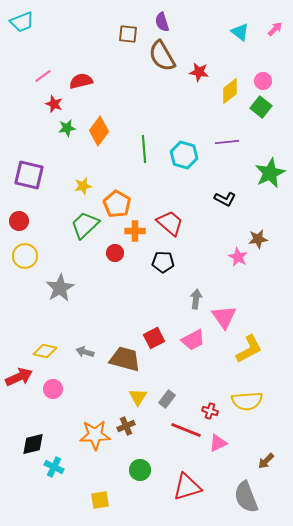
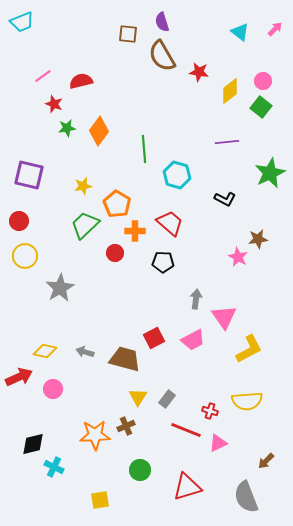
cyan hexagon at (184, 155): moved 7 px left, 20 px down
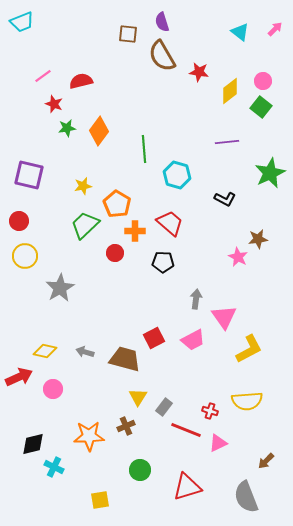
gray rectangle at (167, 399): moved 3 px left, 8 px down
orange star at (95, 435): moved 6 px left, 1 px down
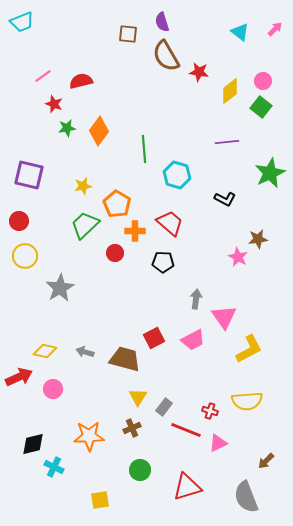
brown semicircle at (162, 56): moved 4 px right
brown cross at (126, 426): moved 6 px right, 2 px down
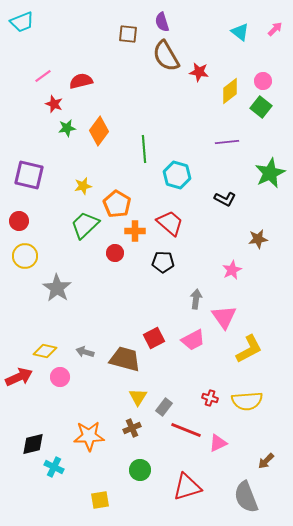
pink star at (238, 257): moved 6 px left, 13 px down; rotated 18 degrees clockwise
gray star at (60, 288): moved 3 px left; rotated 8 degrees counterclockwise
pink circle at (53, 389): moved 7 px right, 12 px up
red cross at (210, 411): moved 13 px up
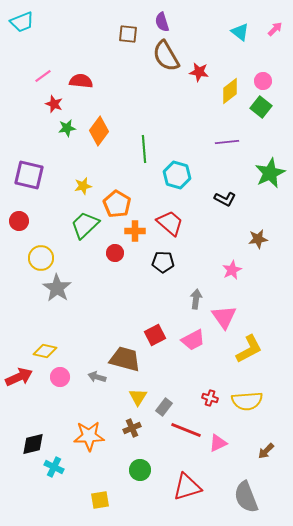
red semicircle at (81, 81): rotated 20 degrees clockwise
yellow circle at (25, 256): moved 16 px right, 2 px down
red square at (154, 338): moved 1 px right, 3 px up
gray arrow at (85, 352): moved 12 px right, 25 px down
brown arrow at (266, 461): moved 10 px up
